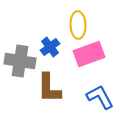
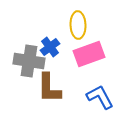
gray cross: moved 9 px right
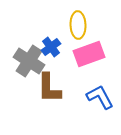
blue cross: moved 1 px right
gray cross: rotated 24 degrees clockwise
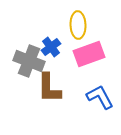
gray cross: rotated 12 degrees counterclockwise
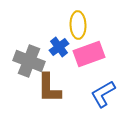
blue cross: moved 8 px right
blue L-shape: moved 3 px right, 3 px up; rotated 92 degrees counterclockwise
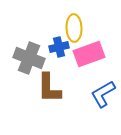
yellow ellipse: moved 4 px left, 3 px down
blue cross: rotated 24 degrees clockwise
gray cross: moved 3 px up
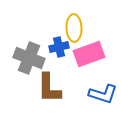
blue L-shape: rotated 132 degrees counterclockwise
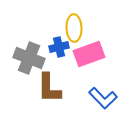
blue L-shape: moved 4 px down; rotated 28 degrees clockwise
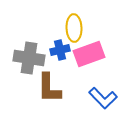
blue cross: moved 1 px right, 3 px down
gray cross: rotated 12 degrees counterclockwise
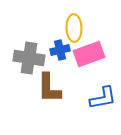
blue L-shape: rotated 56 degrees counterclockwise
